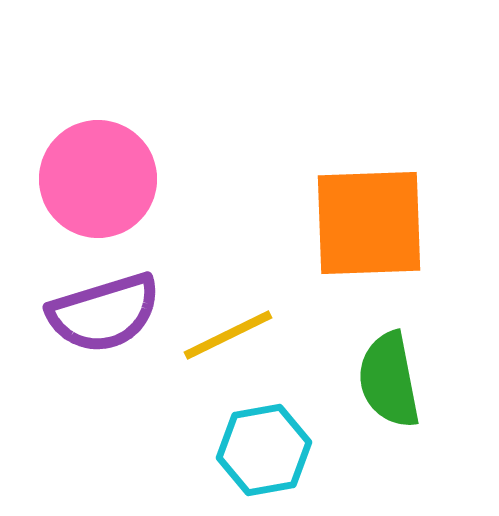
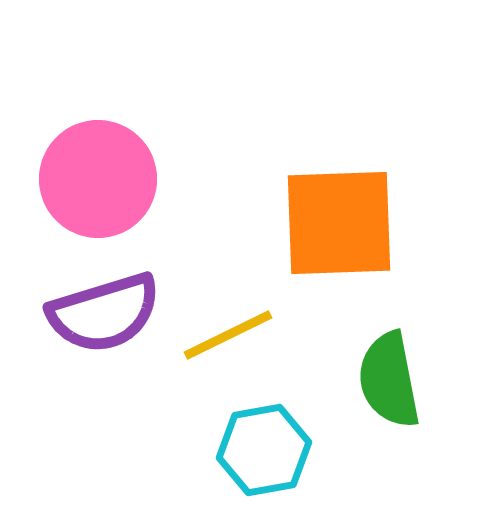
orange square: moved 30 px left
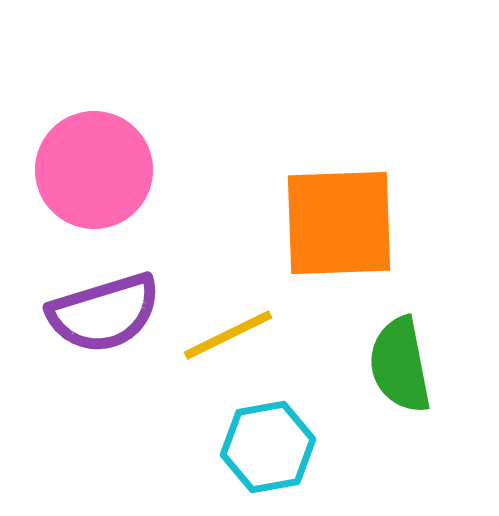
pink circle: moved 4 px left, 9 px up
green semicircle: moved 11 px right, 15 px up
cyan hexagon: moved 4 px right, 3 px up
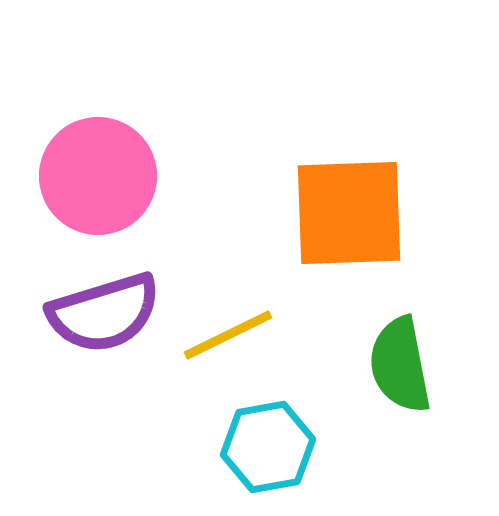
pink circle: moved 4 px right, 6 px down
orange square: moved 10 px right, 10 px up
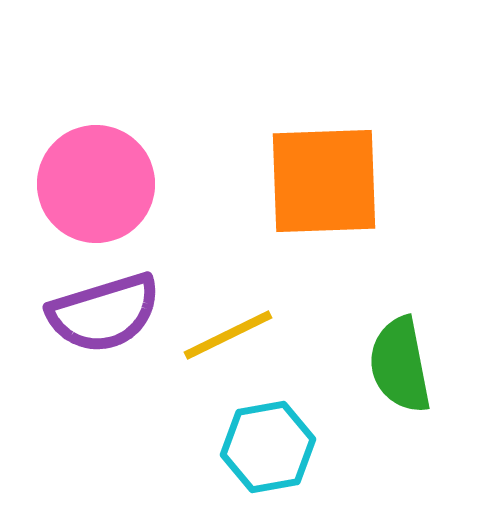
pink circle: moved 2 px left, 8 px down
orange square: moved 25 px left, 32 px up
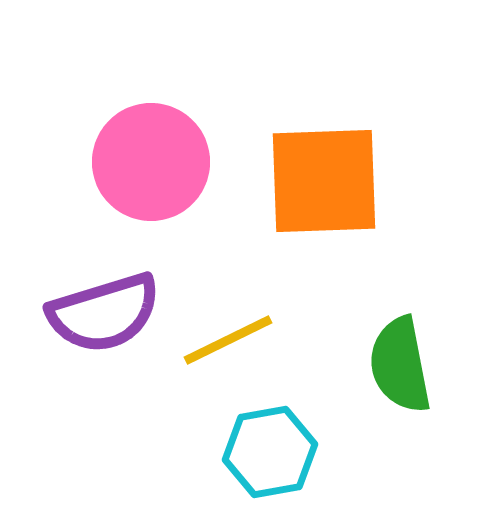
pink circle: moved 55 px right, 22 px up
yellow line: moved 5 px down
cyan hexagon: moved 2 px right, 5 px down
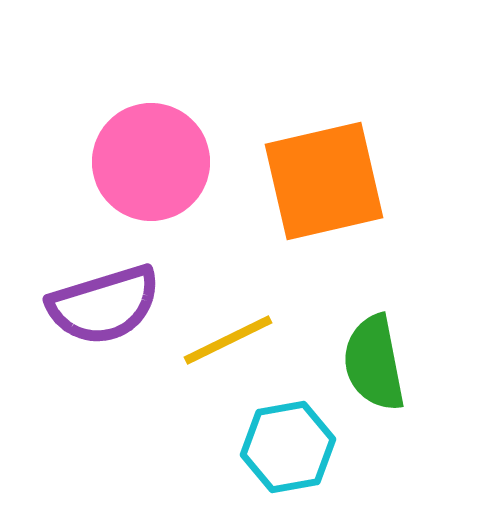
orange square: rotated 11 degrees counterclockwise
purple semicircle: moved 8 px up
green semicircle: moved 26 px left, 2 px up
cyan hexagon: moved 18 px right, 5 px up
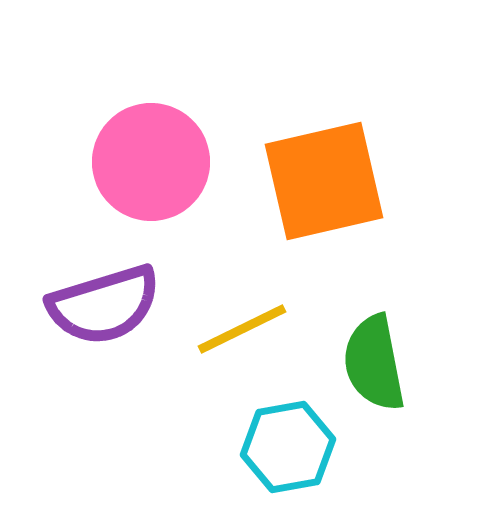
yellow line: moved 14 px right, 11 px up
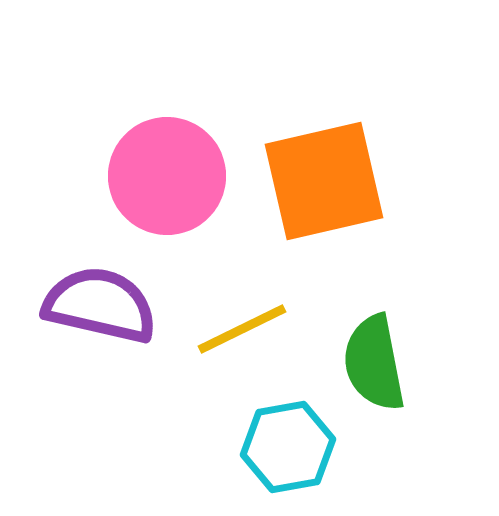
pink circle: moved 16 px right, 14 px down
purple semicircle: moved 4 px left; rotated 150 degrees counterclockwise
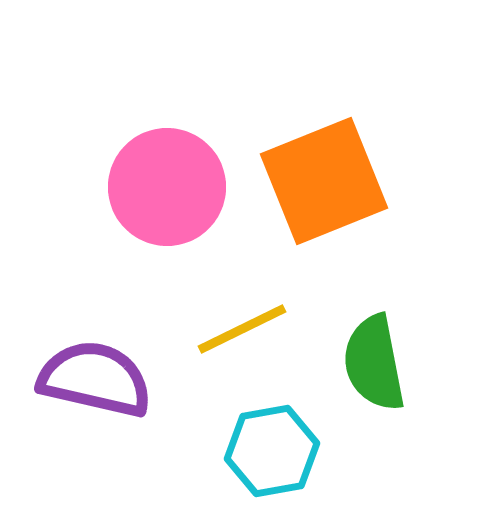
pink circle: moved 11 px down
orange square: rotated 9 degrees counterclockwise
purple semicircle: moved 5 px left, 74 px down
cyan hexagon: moved 16 px left, 4 px down
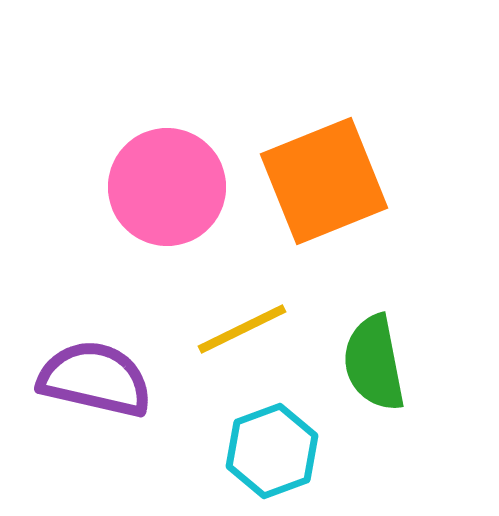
cyan hexagon: rotated 10 degrees counterclockwise
